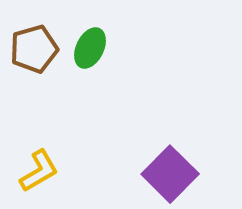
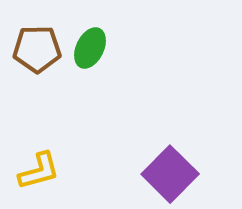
brown pentagon: moved 3 px right; rotated 15 degrees clockwise
yellow L-shape: rotated 15 degrees clockwise
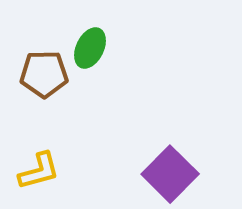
brown pentagon: moved 7 px right, 25 px down
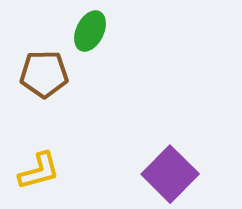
green ellipse: moved 17 px up
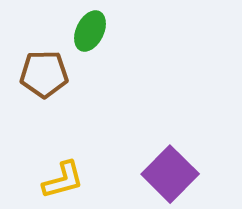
yellow L-shape: moved 24 px right, 9 px down
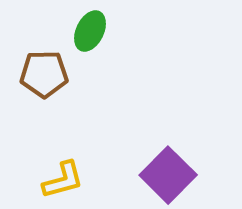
purple square: moved 2 px left, 1 px down
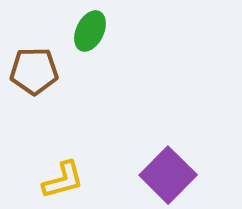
brown pentagon: moved 10 px left, 3 px up
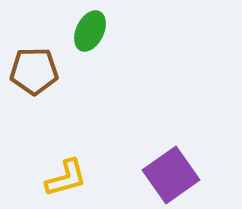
purple square: moved 3 px right; rotated 10 degrees clockwise
yellow L-shape: moved 3 px right, 2 px up
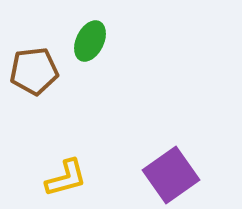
green ellipse: moved 10 px down
brown pentagon: rotated 6 degrees counterclockwise
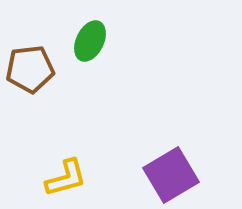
brown pentagon: moved 4 px left, 2 px up
purple square: rotated 4 degrees clockwise
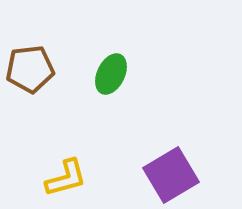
green ellipse: moved 21 px right, 33 px down
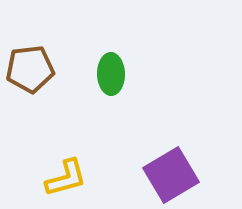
green ellipse: rotated 27 degrees counterclockwise
